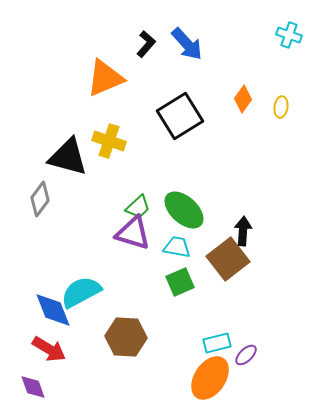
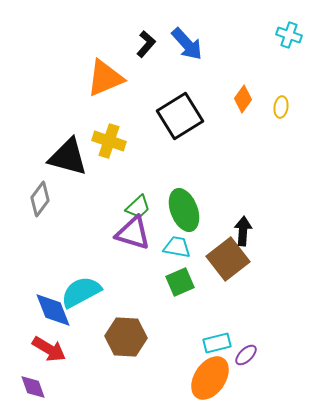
green ellipse: rotated 27 degrees clockwise
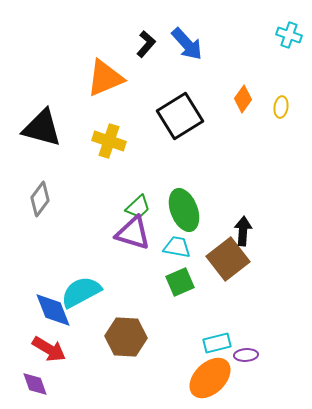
black triangle: moved 26 px left, 29 px up
purple ellipse: rotated 40 degrees clockwise
orange ellipse: rotated 12 degrees clockwise
purple diamond: moved 2 px right, 3 px up
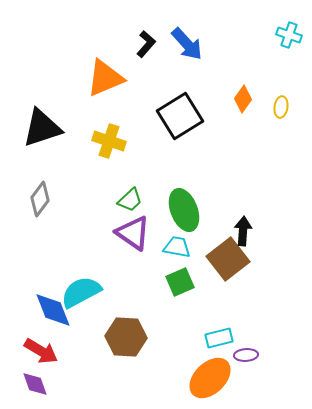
black triangle: rotated 33 degrees counterclockwise
green trapezoid: moved 8 px left, 7 px up
purple triangle: rotated 18 degrees clockwise
cyan rectangle: moved 2 px right, 5 px up
red arrow: moved 8 px left, 2 px down
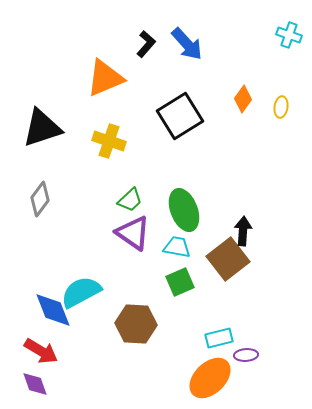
brown hexagon: moved 10 px right, 13 px up
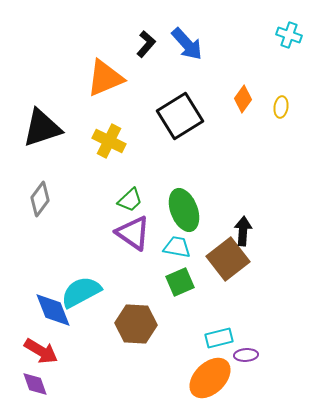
yellow cross: rotated 8 degrees clockwise
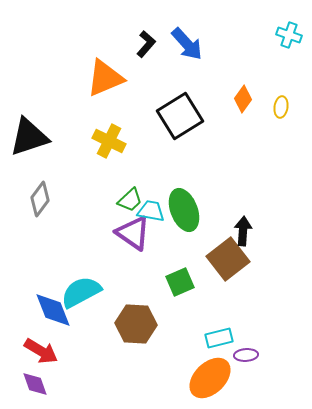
black triangle: moved 13 px left, 9 px down
cyan trapezoid: moved 26 px left, 36 px up
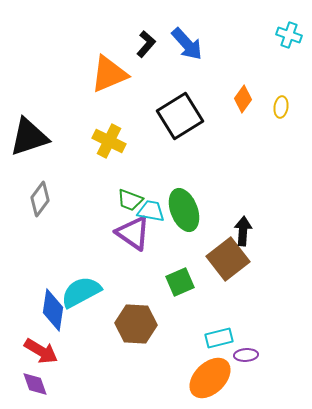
orange triangle: moved 4 px right, 4 px up
green trapezoid: rotated 64 degrees clockwise
blue diamond: rotated 30 degrees clockwise
